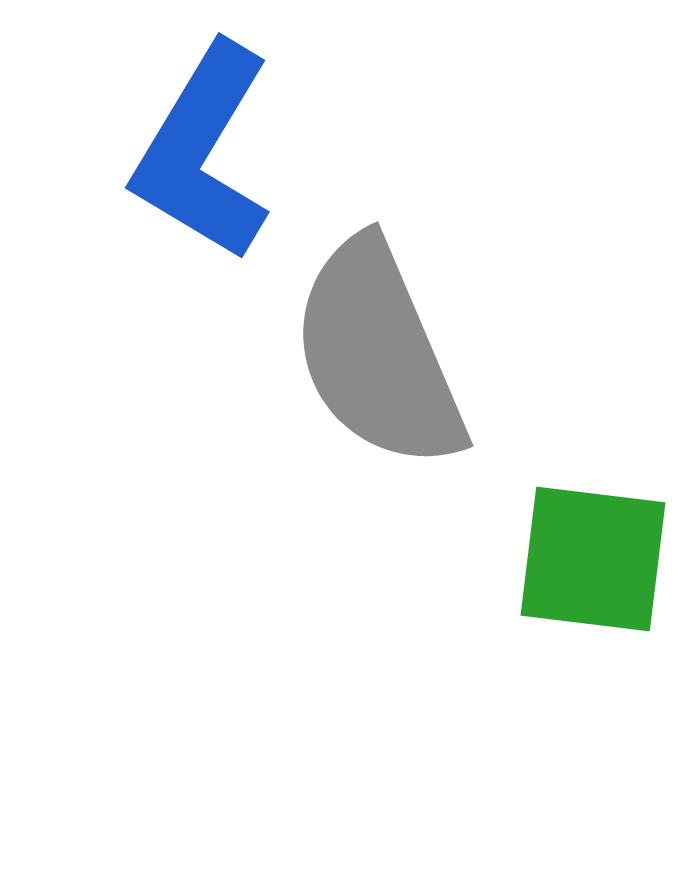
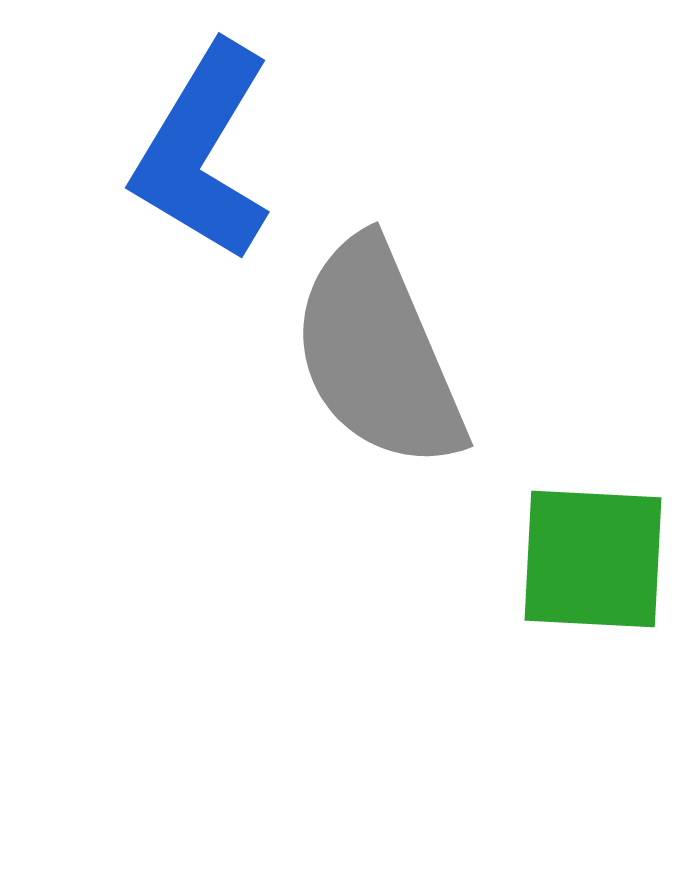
green square: rotated 4 degrees counterclockwise
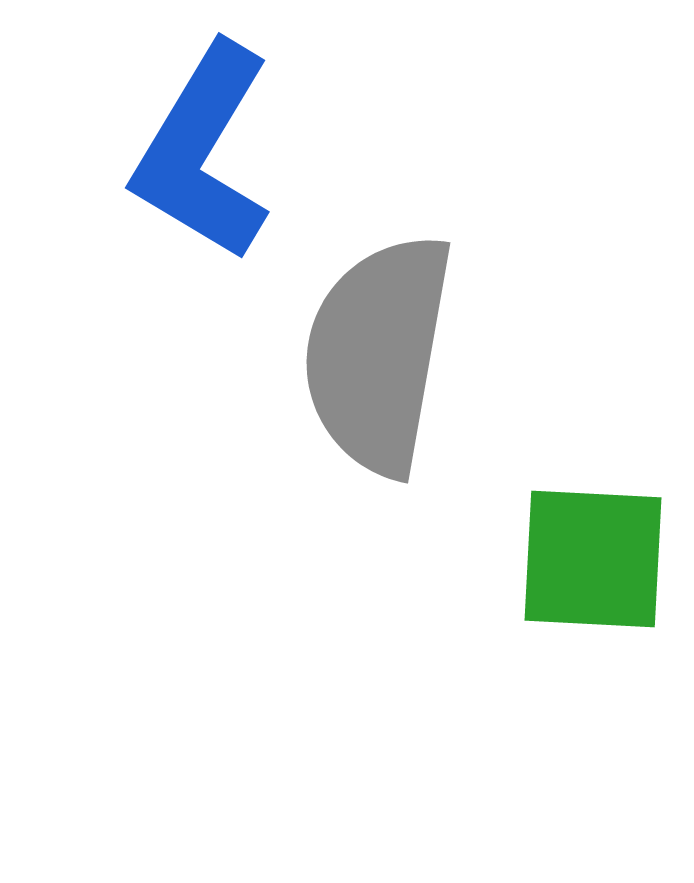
gray semicircle: rotated 33 degrees clockwise
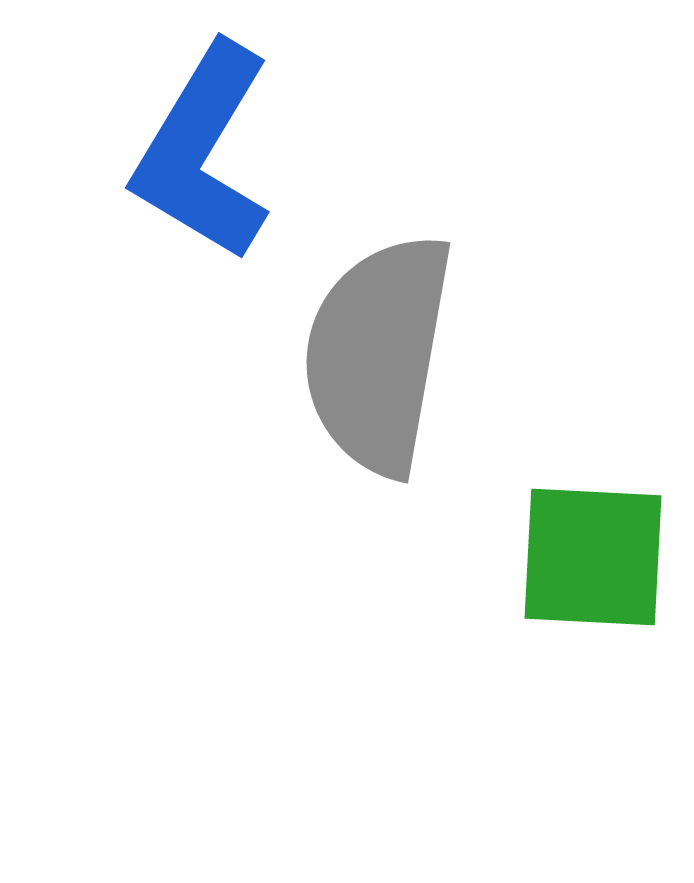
green square: moved 2 px up
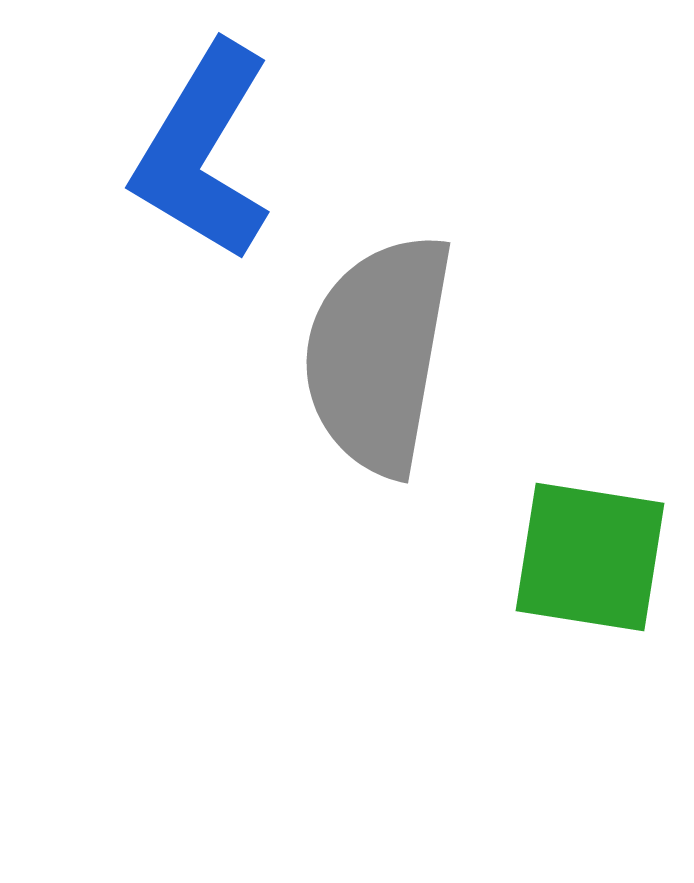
green square: moved 3 px left; rotated 6 degrees clockwise
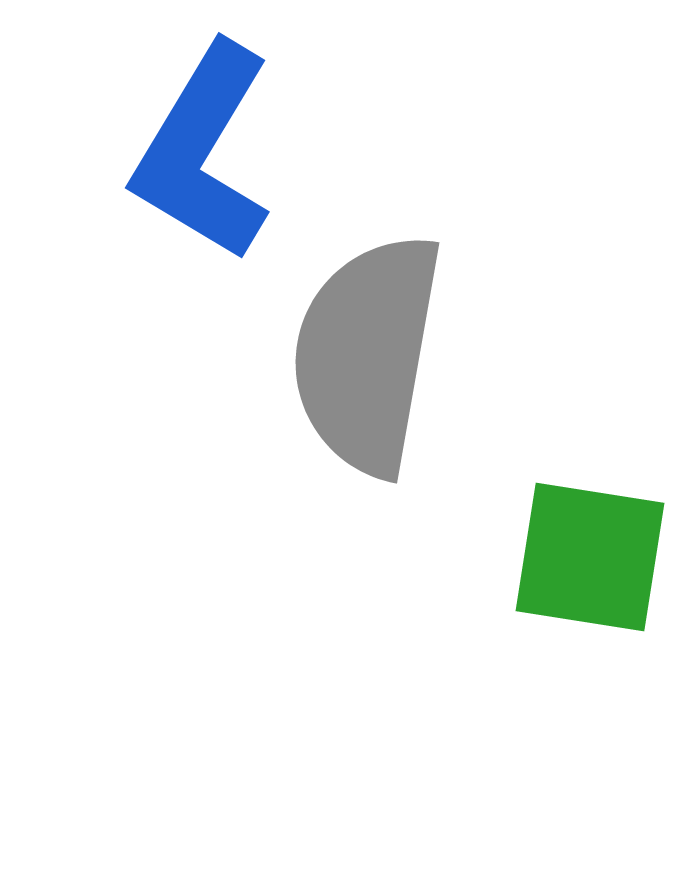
gray semicircle: moved 11 px left
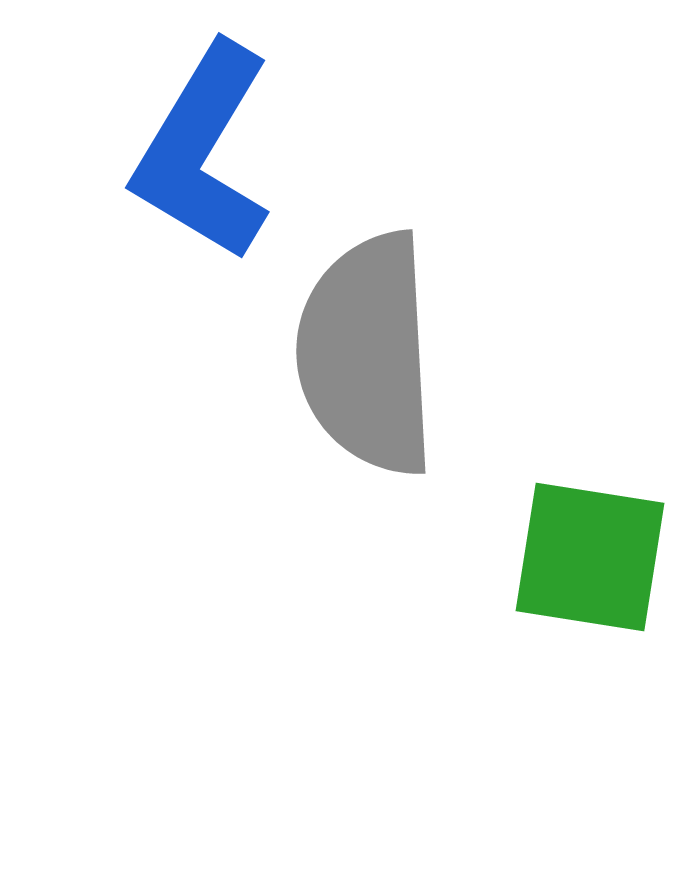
gray semicircle: rotated 13 degrees counterclockwise
